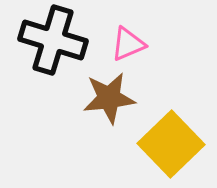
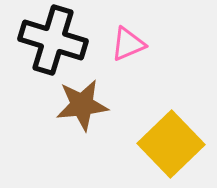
brown star: moved 27 px left, 7 px down
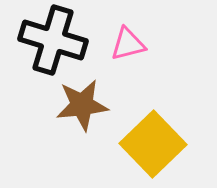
pink triangle: rotated 9 degrees clockwise
yellow square: moved 18 px left
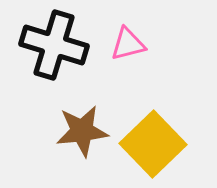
black cross: moved 1 px right, 5 px down
brown star: moved 26 px down
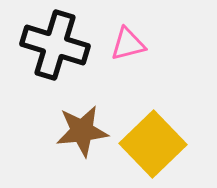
black cross: moved 1 px right
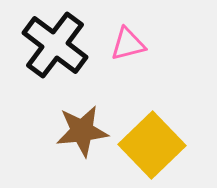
black cross: rotated 20 degrees clockwise
yellow square: moved 1 px left, 1 px down
